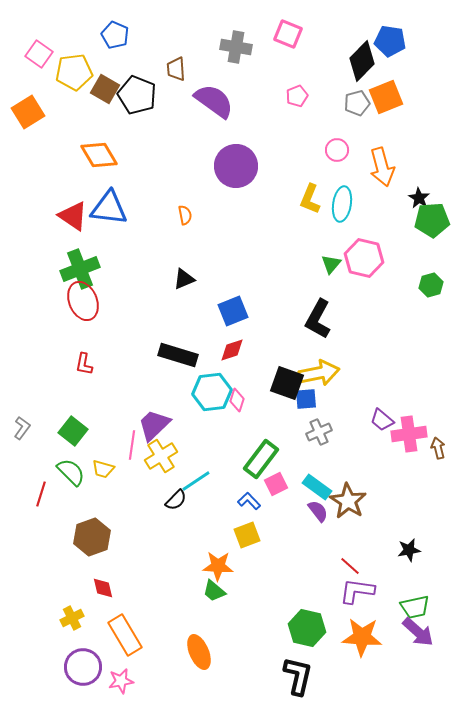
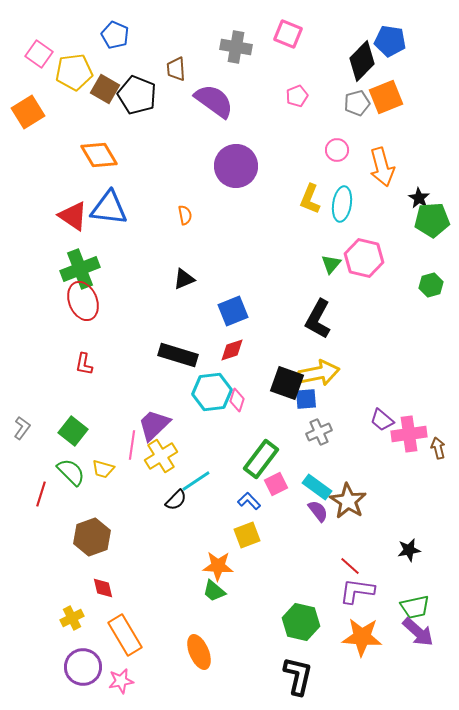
green hexagon at (307, 628): moved 6 px left, 6 px up
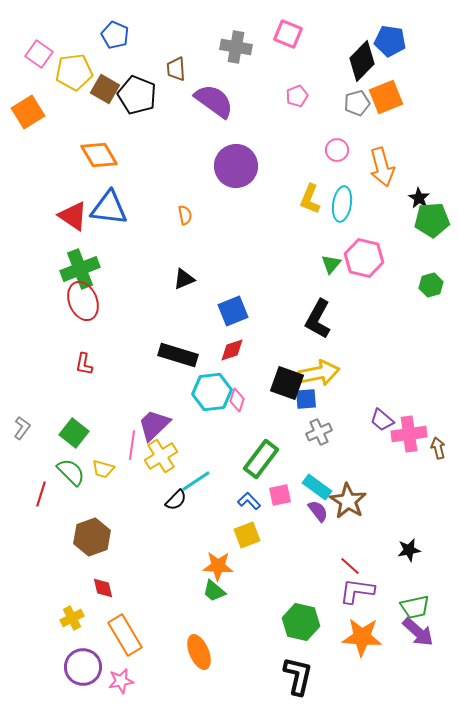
green square at (73, 431): moved 1 px right, 2 px down
pink square at (276, 484): moved 4 px right, 11 px down; rotated 15 degrees clockwise
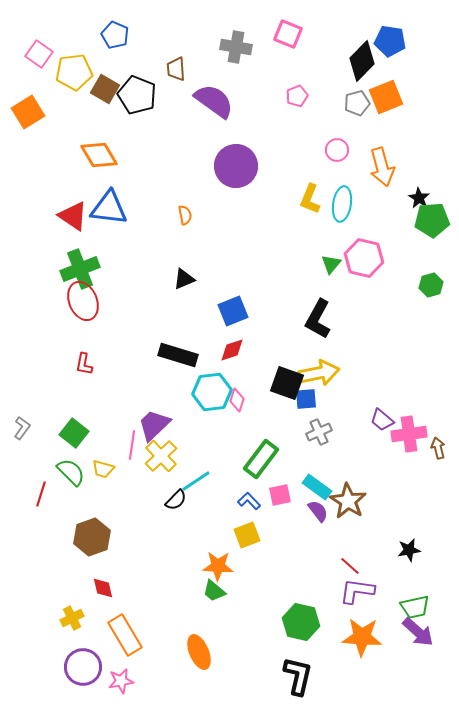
yellow cross at (161, 456): rotated 12 degrees counterclockwise
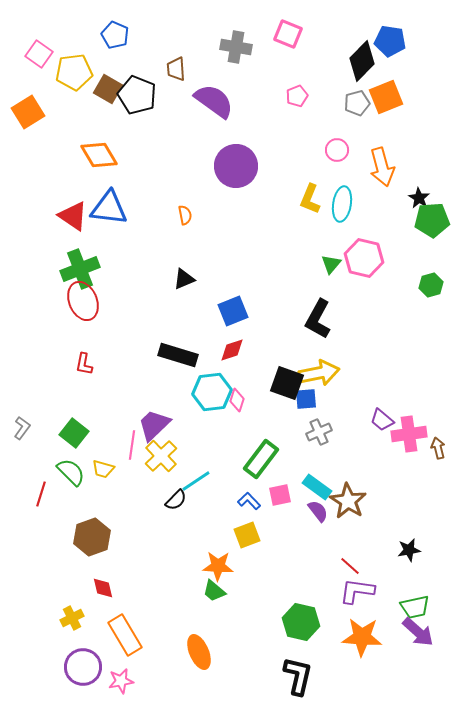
brown square at (105, 89): moved 3 px right
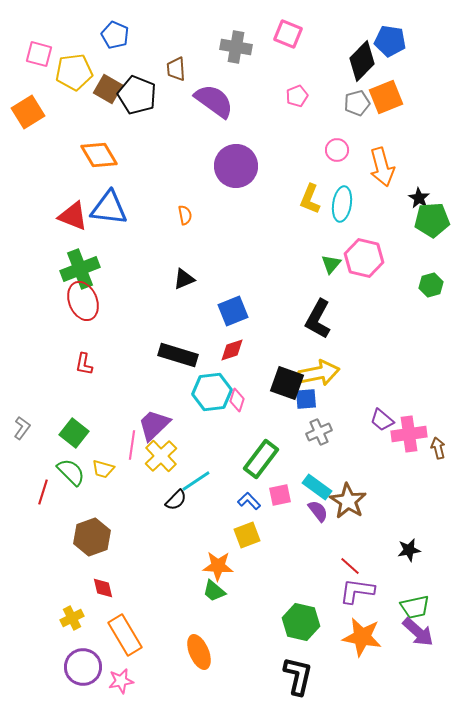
pink square at (39, 54): rotated 20 degrees counterclockwise
red triangle at (73, 216): rotated 12 degrees counterclockwise
red line at (41, 494): moved 2 px right, 2 px up
orange star at (362, 637): rotated 6 degrees clockwise
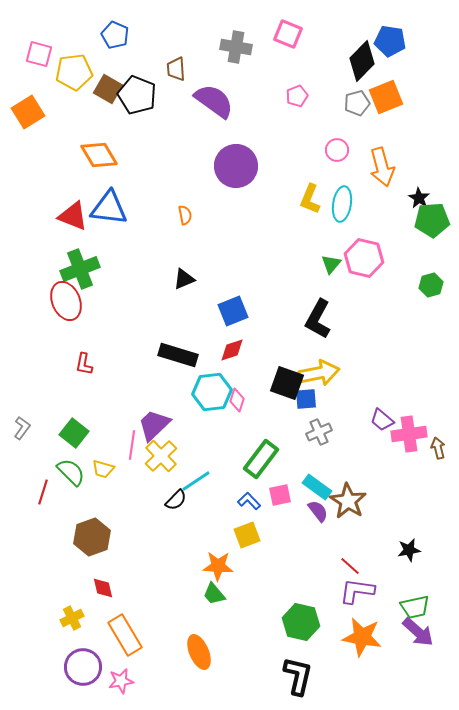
red ellipse at (83, 301): moved 17 px left
green trapezoid at (214, 591): moved 3 px down; rotated 10 degrees clockwise
